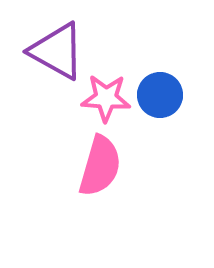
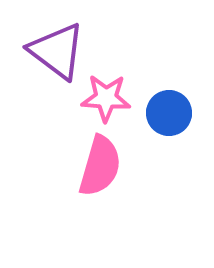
purple triangle: rotated 8 degrees clockwise
blue circle: moved 9 px right, 18 px down
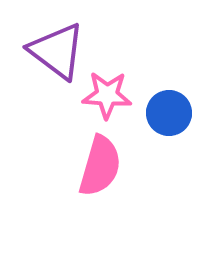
pink star: moved 1 px right, 3 px up
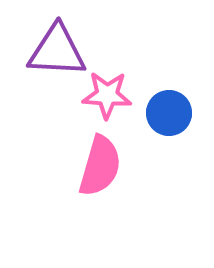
purple triangle: rotated 34 degrees counterclockwise
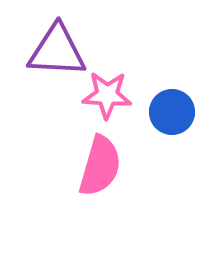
blue circle: moved 3 px right, 1 px up
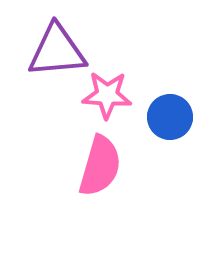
purple triangle: rotated 8 degrees counterclockwise
blue circle: moved 2 px left, 5 px down
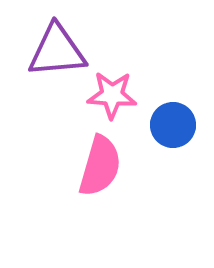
pink star: moved 5 px right
blue circle: moved 3 px right, 8 px down
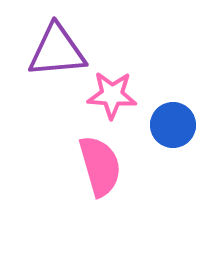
pink semicircle: rotated 32 degrees counterclockwise
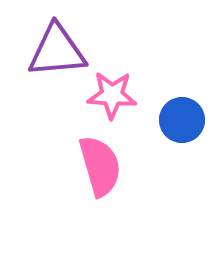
blue circle: moved 9 px right, 5 px up
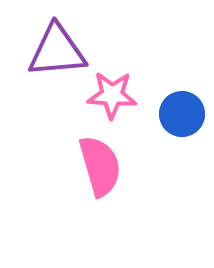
blue circle: moved 6 px up
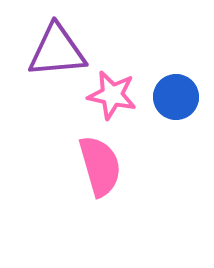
pink star: rotated 9 degrees clockwise
blue circle: moved 6 px left, 17 px up
